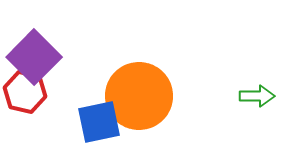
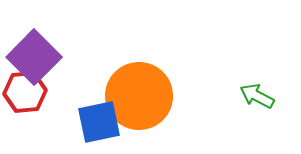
red hexagon: rotated 18 degrees counterclockwise
green arrow: rotated 152 degrees counterclockwise
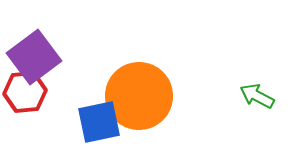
purple square: rotated 8 degrees clockwise
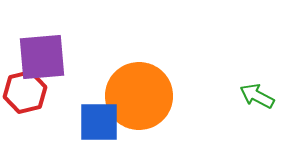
purple square: moved 8 px right; rotated 32 degrees clockwise
red hexagon: rotated 9 degrees counterclockwise
blue square: rotated 12 degrees clockwise
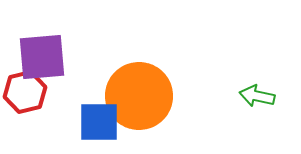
green arrow: rotated 16 degrees counterclockwise
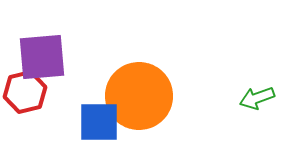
green arrow: moved 2 px down; rotated 32 degrees counterclockwise
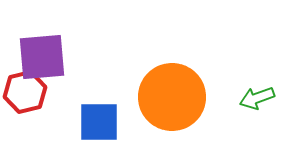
orange circle: moved 33 px right, 1 px down
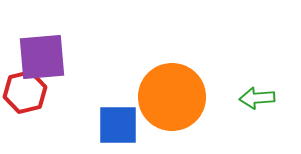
green arrow: rotated 16 degrees clockwise
blue square: moved 19 px right, 3 px down
